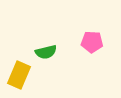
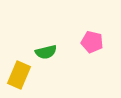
pink pentagon: rotated 10 degrees clockwise
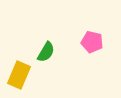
green semicircle: rotated 45 degrees counterclockwise
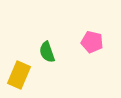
green semicircle: moved 1 px right; rotated 130 degrees clockwise
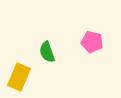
yellow rectangle: moved 2 px down
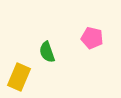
pink pentagon: moved 4 px up
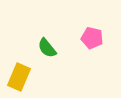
green semicircle: moved 4 px up; rotated 20 degrees counterclockwise
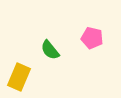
green semicircle: moved 3 px right, 2 px down
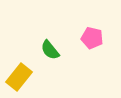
yellow rectangle: rotated 16 degrees clockwise
